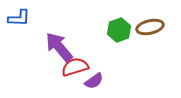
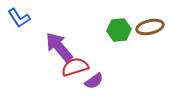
blue L-shape: rotated 55 degrees clockwise
green hexagon: rotated 15 degrees clockwise
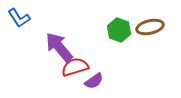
green hexagon: rotated 25 degrees clockwise
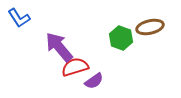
green hexagon: moved 2 px right, 8 px down
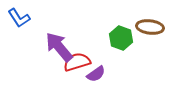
brown ellipse: rotated 20 degrees clockwise
red semicircle: moved 2 px right, 5 px up
purple semicircle: moved 2 px right, 7 px up
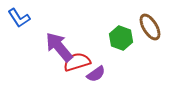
brown ellipse: rotated 52 degrees clockwise
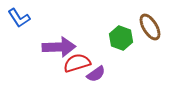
purple arrow: rotated 128 degrees clockwise
red semicircle: moved 1 px down
